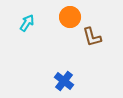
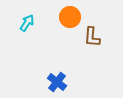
brown L-shape: rotated 20 degrees clockwise
blue cross: moved 7 px left, 1 px down
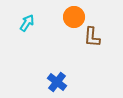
orange circle: moved 4 px right
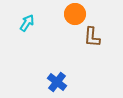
orange circle: moved 1 px right, 3 px up
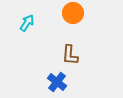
orange circle: moved 2 px left, 1 px up
brown L-shape: moved 22 px left, 18 px down
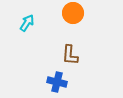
blue cross: rotated 24 degrees counterclockwise
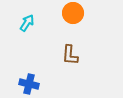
blue cross: moved 28 px left, 2 px down
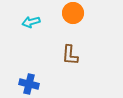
cyan arrow: moved 4 px right, 1 px up; rotated 138 degrees counterclockwise
